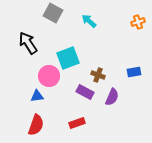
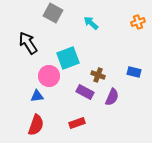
cyan arrow: moved 2 px right, 2 px down
blue rectangle: rotated 24 degrees clockwise
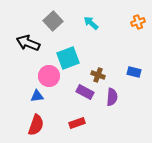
gray square: moved 8 px down; rotated 18 degrees clockwise
black arrow: rotated 35 degrees counterclockwise
purple semicircle: rotated 18 degrees counterclockwise
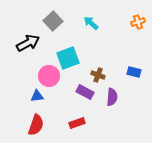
black arrow: rotated 130 degrees clockwise
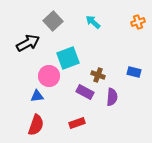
cyan arrow: moved 2 px right, 1 px up
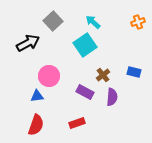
cyan square: moved 17 px right, 13 px up; rotated 15 degrees counterclockwise
brown cross: moved 5 px right; rotated 32 degrees clockwise
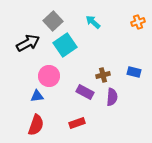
cyan square: moved 20 px left
brown cross: rotated 24 degrees clockwise
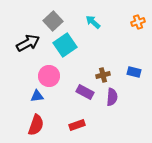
red rectangle: moved 2 px down
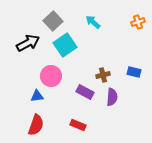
pink circle: moved 2 px right
red rectangle: moved 1 px right; rotated 42 degrees clockwise
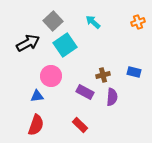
red rectangle: moved 2 px right; rotated 21 degrees clockwise
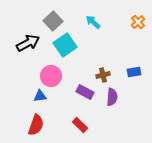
orange cross: rotated 24 degrees counterclockwise
blue rectangle: rotated 24 degrees counterclockwise
blue triangle: moved 3 px right
